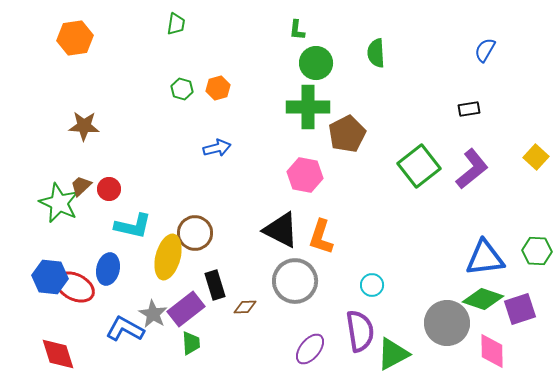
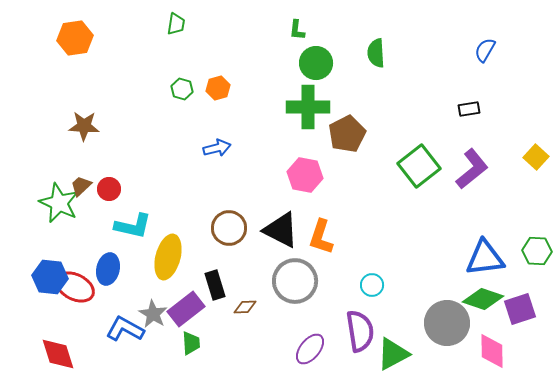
brown circle at (195, 233): moved 34 px right, 5 px up
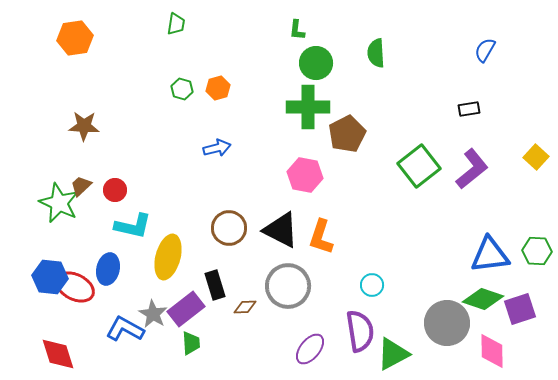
red circle at (109, 189): moved 6 px right, 1 px down
blue triangle at (485, 258): moved 5 px right, 3 px up
gray circle at (295, 281): moved 7 px left, 5 px down
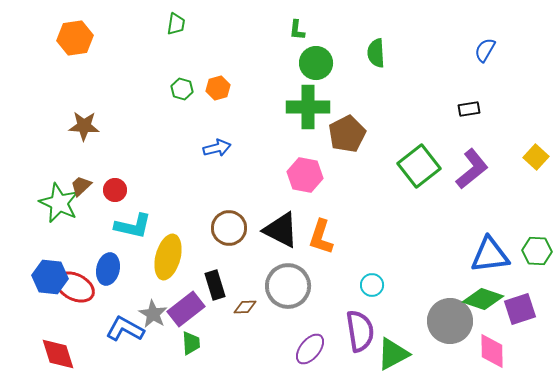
gray circle at (447, 323): moved 3 px right, 2 px up
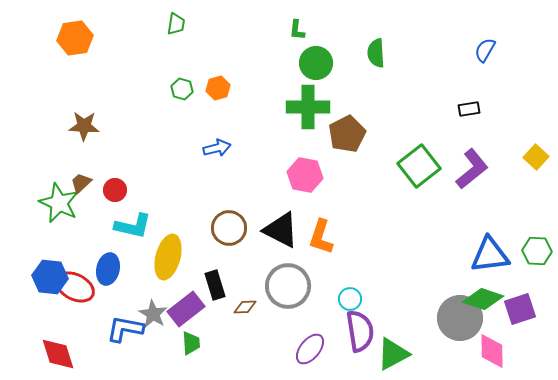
brown trapezoid at (81, 186): moved 3 px up
cyan circle at (372, 285): moved 22 px left, 14 px down
gray circle at (450, 321): moved 10 px right, 3 px up
blue L-shape at (125, 329): rotated 18 degrees counterclockwise
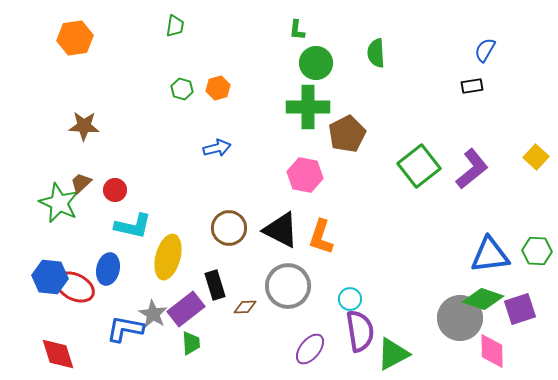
green trapezoid at (176, 24): moved 1 px left, 2 px down
black rectangle at (469, 109): moved 3 px right, 23 px up
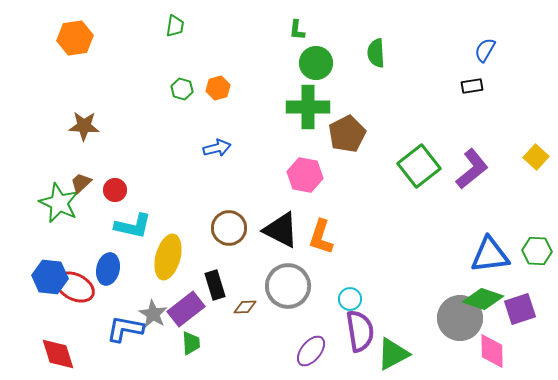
purple ellipse at (310, 349): moved 1 px right, 2 px down
